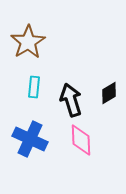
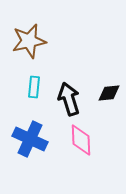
brown star: moved 1 px right, 1 px up; rotated 20 degrees clockwise
black diamond: rotated 25 degrees clockwise
black arrow: moved 2 px left, 1 px up
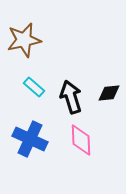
brown star: moved 5 px left, 1 px up
cyan rectangle: rotated 55 degrees counterclockwise
black arrow: moved 2 px right, 2 px up
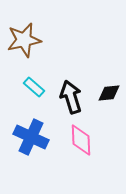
blue cross: moved 1 px right, 2 px up
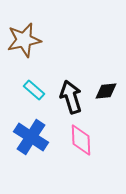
cyan rectangle: moved 3 px down
black diamond: moved 3 px left, 2 px up
blue cross: rotated 8 degrees clockwise
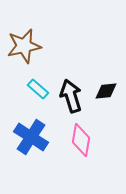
brown star: moved 6 px down
cyan rectangle: moved 4 px right, 1 px up
black arrow: moved 1 px up
pink diamond: rotated 12 degrees clockwise
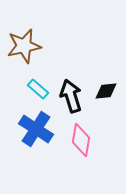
blue cross: moved 5 px right, 8 px up
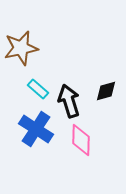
brown star: moved 3 px left, 2 px down
black diamond: rotated 10 degrees counterclockwise
black arrow: moved 2 px left, 5 px down
pink diamond: rotated 8 degrees counterclockwise
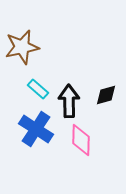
brown star: moved 1 px right, 1 px up
black diamond: moved 4 px down
black arrow: rotated 16 degrees clockwise
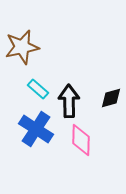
black diamond: moved 5 px right, 3 px down
